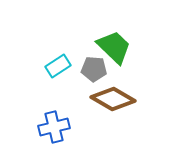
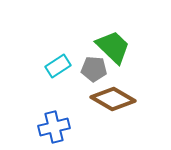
green trapezoid: moved 1 px left
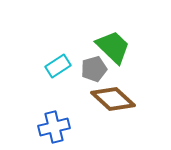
gray pentagon: rotated 20 degrees counterclockwise
brown diamond: rotated 12 degrees clockwise
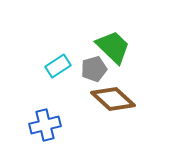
blue cross: moved 9 px left, 2 px up
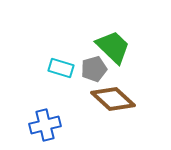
cyan rectangle: moved 3 px right, 2 px down; rotated 50 degrees clockwise
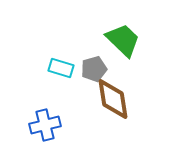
green trapezoid: moved 10 px right, 7 px up
brown diamond: rotated 39 degrees clockwise
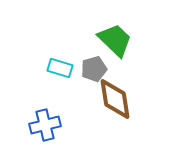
green trapezoid: moved 8 px left
cyan rectangle: moved 1 px left
brown diamond: moved 2 px right
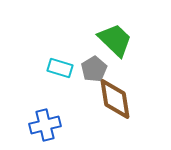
gray pentagon: rotated 15 degrees counterclockwise
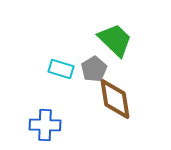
cyan rectangle: moved 1 px right, 1 px down
blue cross: rotated 16 degrees clockwise
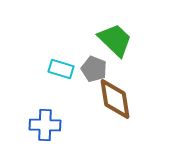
gray pentagon: rotated 20 degrees counterclockwise
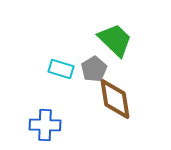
gray pentagon: rotated 20 degrees clockwise
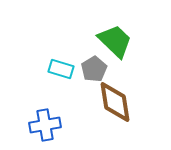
green trapezoid: moved 1 px down
brown diamond: moved 3 px down
blue cross: rotated 12 degrees counterclockwise
